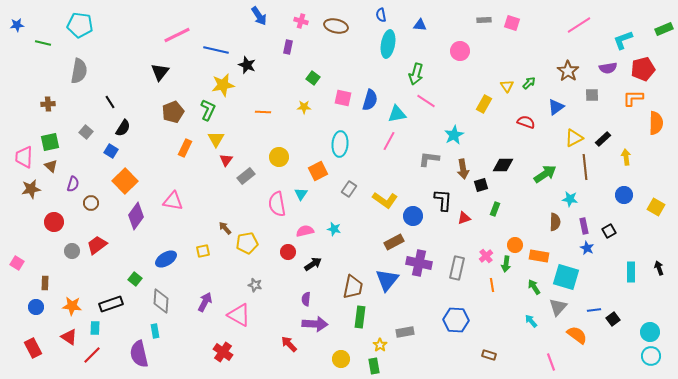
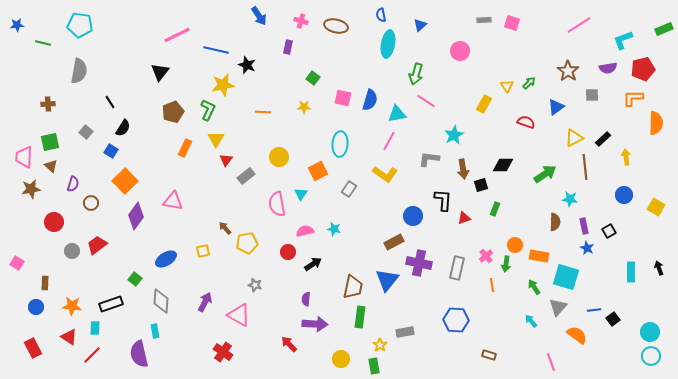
blue triangle at (420, 25): rotated 48 degrees counterclockwise
yellow L-shape at (385, 200): moved 26 px up
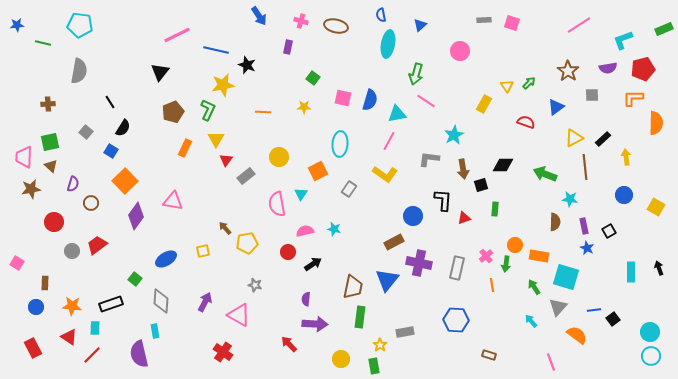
green arrow at (545, 174): rotated 125 degrees counterclockwise
green rectangle at (495, 209): rotated 16 degrees counterclockwise
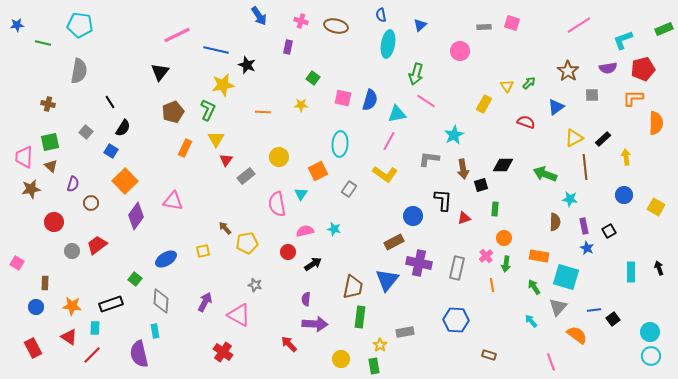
gray rectangle at (484, 20): moved 7 px down
brown cross at (48, 104): rotated 16 degrees clockwise
yellow star at (304, 107): moved 3 px left, 2 px up
orange circle at (515, 245): moved 11 px left, 7 px up
